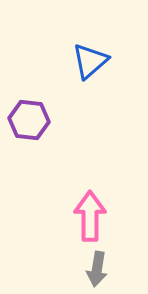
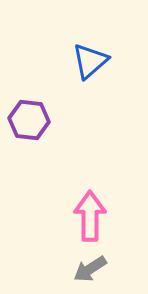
gray arrow: moved 7 px left; rotated 48 degrees clockwise
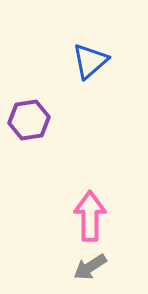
purple hexagon: rotated 15 degrees counterclockwise
gray arrow: moved 2 px up
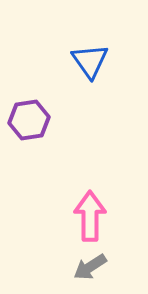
blue triangle: rotated 24 degrees counterclockwise
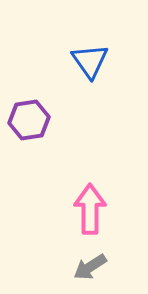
pink arrow: moved 7 px up
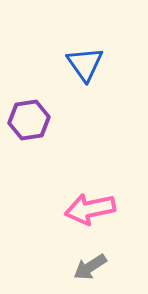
blue triangle: moved 5 px left, 3 px down
pink arrow: rotated 102 degrees counterclockwise
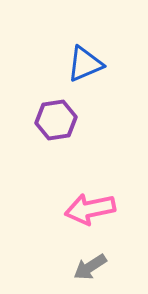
blue triangle: rotated 42 degrees clockwise
purple hexagon: moved 27 px right
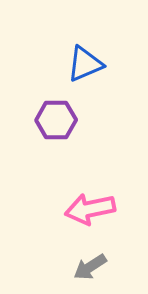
purple hexagon: rotated 9 degrees clockwise
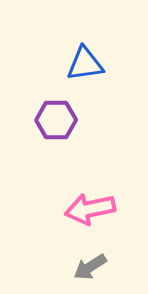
blue triangle: rotated 15 degrees clockwise
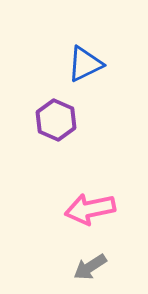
blue triangle: rotated 18 degrees counterclockwise
purple hexagon: rotated 24 degrees clockwise
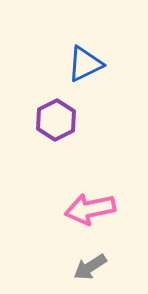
purple hexagon: rotated 9 degrees clockwise
